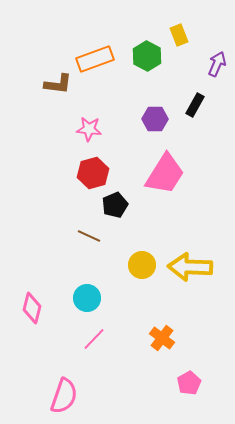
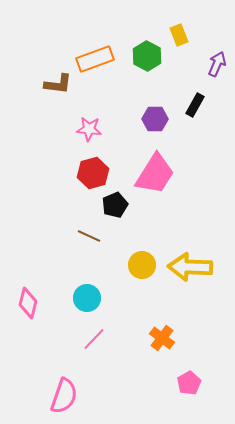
pink trapezoid: moved 10 px left
pink diamond: moved 4 px left, 5 px up
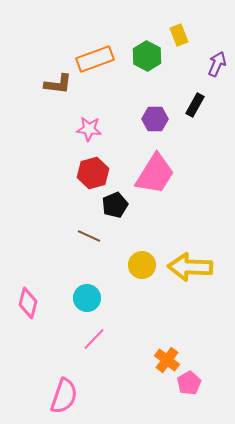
orange cross: moved 5 px right, 22 px down
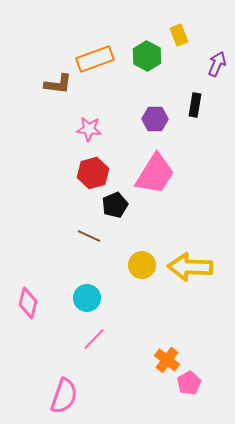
black rectangle: rotated 20 degrees counterclockwise
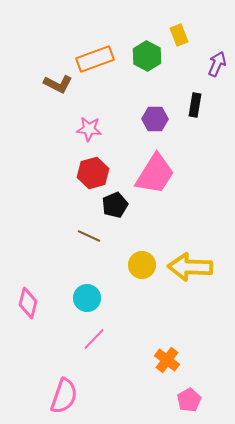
brown L-shape: rotated 20 degrees clockwise
pink pentagon: moved 17 px down
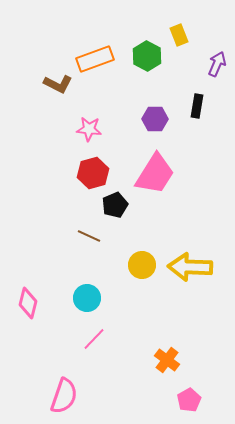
black rectangle: moved 2 px right, 1 px down
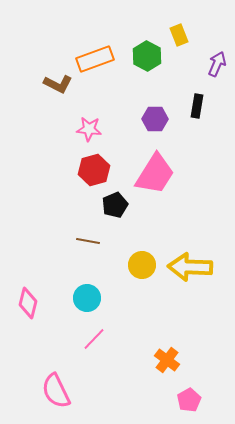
red hexagon: moved 1 px right, 3 px up
brown line: moved 1 px left, 5 px down; rotated 15 degrees counterclockwise
pink semicircle: moved 8 px left, 5 px up; rotated 135 degrees clockwise
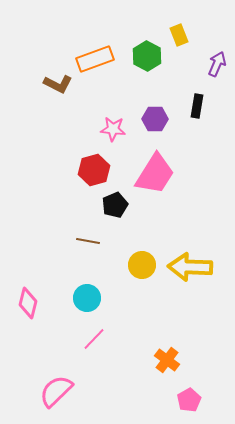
pink star: moved 24 px right
pink semicircle: rotated 72 degrees clockwise
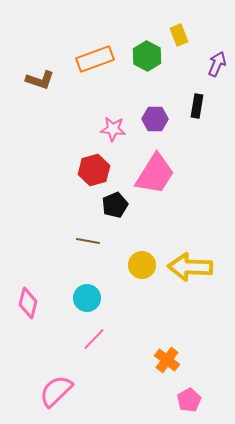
brown L-shape: moved 18 px left, 4 px up; rotated 8 degrees counterclockwise
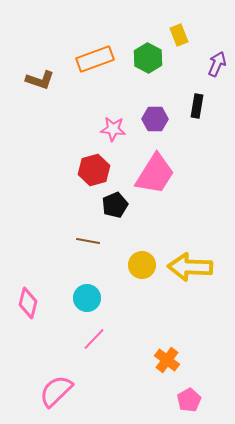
green hexagon: moved 1 px right, 2 px down
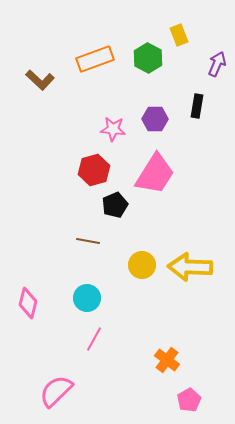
brown L-shape: rotated 24 degrees clockwise
pink line: rotated 15 degrees counterclockwise
